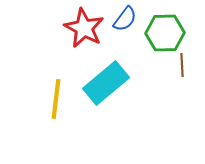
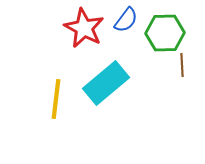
blue semicircle: moved 1 px right, 1 px down
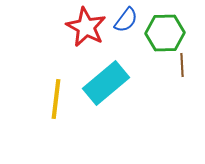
red star: moved 2 px right, 1 px up
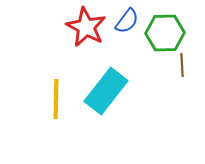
blue semicircle: moved 1 px right, 1 px down
cyan rectangle: moved 8 px down; rotated 12 degrees counterclockwise
yellow line: rotated 6 degrees counterclockwise
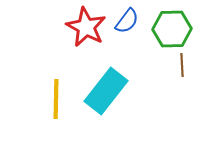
green hexagon: moved 7 px right, 4 px up
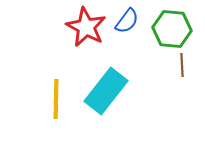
green hexagon: rotated 6 degrees clockwise
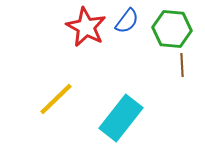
cyan rectangle: moved 15 px right, 27 px down
yellow line: rotated 45 degrees clockwise
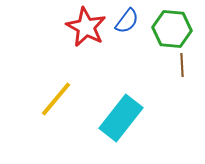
yellow line: rotated 6 degrees counterclockwise
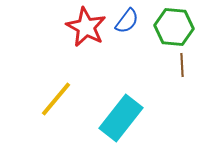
green hexagon: moved 2 px right, 2 px up
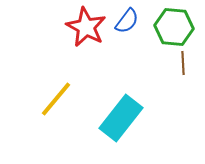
brown line: moved 1 px right, 2 px up
